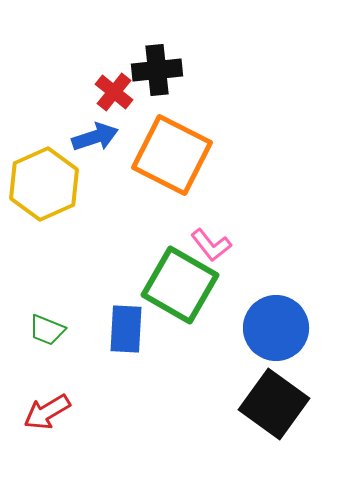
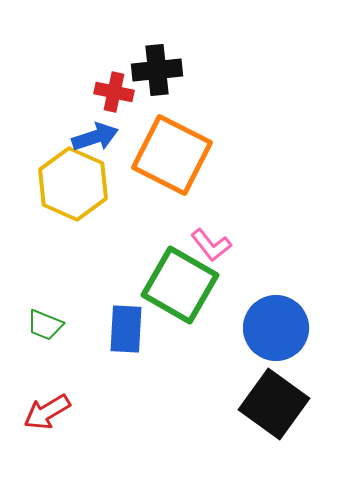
red cross: rotated 27 degrees counterclockwise
yellow hexagon: moved 29 px right; rotated 12 degrees counterclockwise
green trapezoid: moved 2 px left, 5 px up
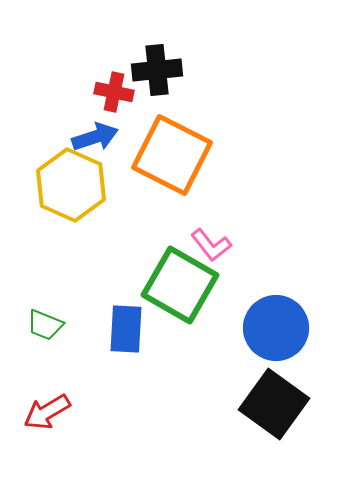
yellow hexagon: moved 2 px left, 1 px down
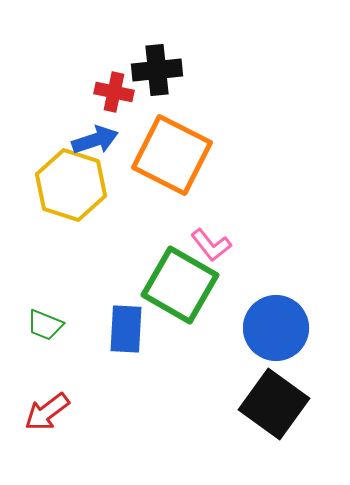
blue arrow: moved 3 px down
yellow hexagon: rotated 6 degrees counterclockwise
red arrow: rotated 6 degrees counterclockwise
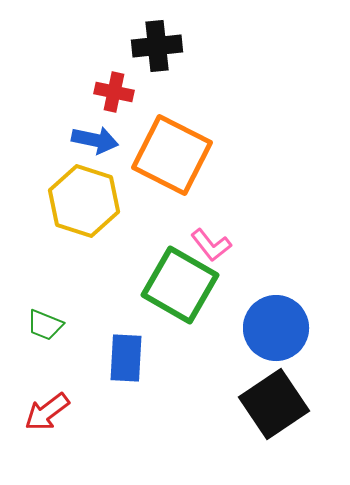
black cross: moved 24 px up
blue arrow: rotated 30 degrees clockwise
yellow hexagon: moved 13 px right, 16 px down
blue rectangle: moved 29 px down
black square: rotated 20 degrees clockwise
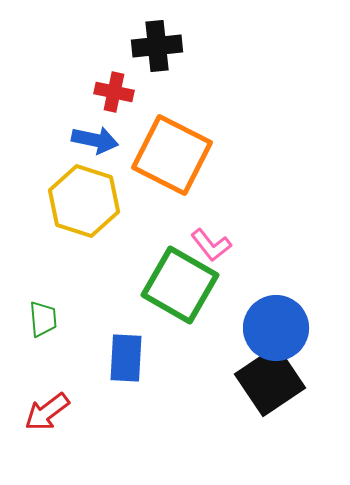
green trapezoid: moved 2 px left, 6 px up; rotated 117 degrees counterclockwise
black square: moved 4 px left, 23 px up
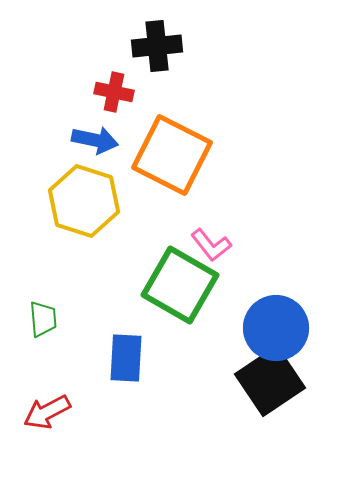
red arrow: rotated 9 degrees clockwise
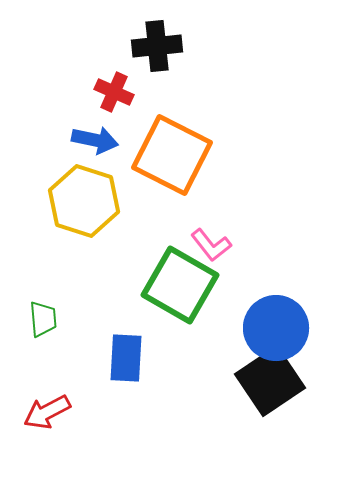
red cross: rotated 12 degrees clockwise
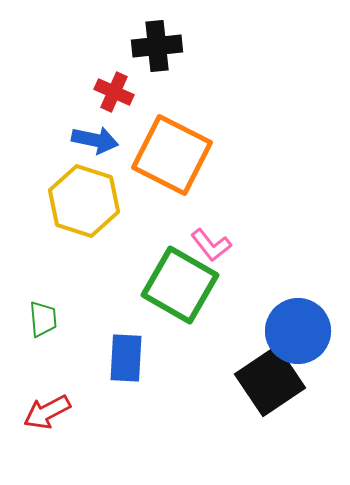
blue circle: moved 22 px right, 3 px down
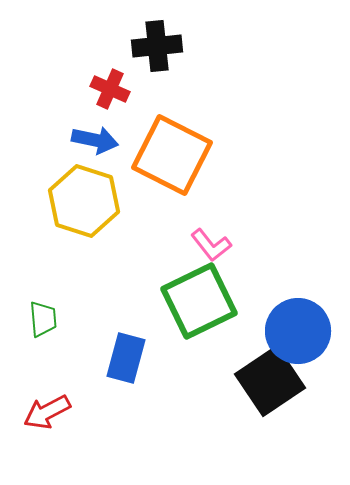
red cross: moved 4 px left, 3 px up
green square: moved 19 px right, 16 px down; rotated 34 degrees clockwise
blue rectangle: rotated 12 degrees clockwise
